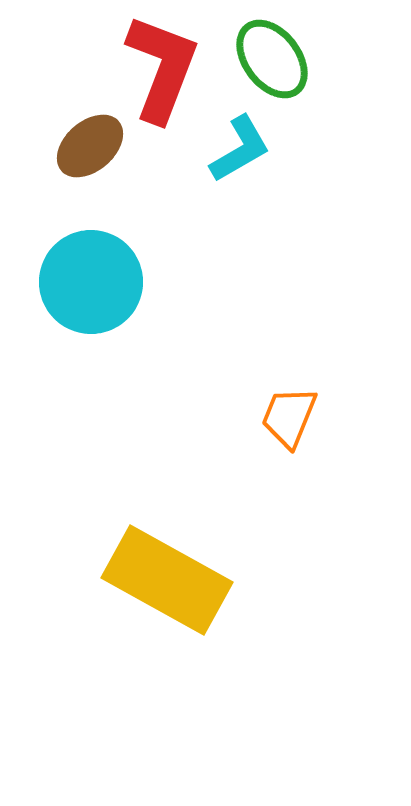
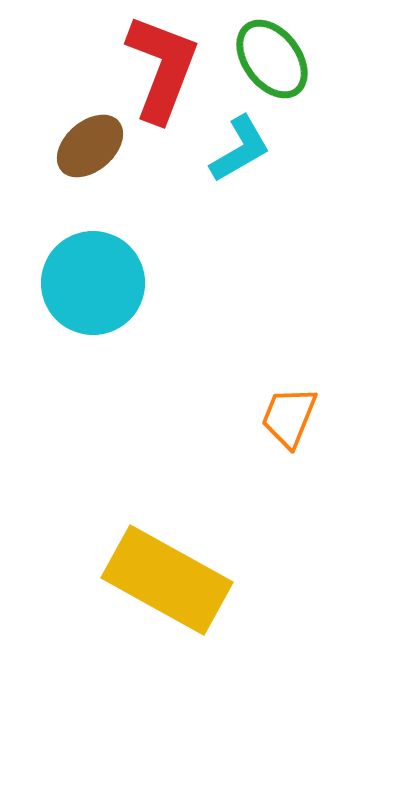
cyan circle: moved 2 px right, 1 px down
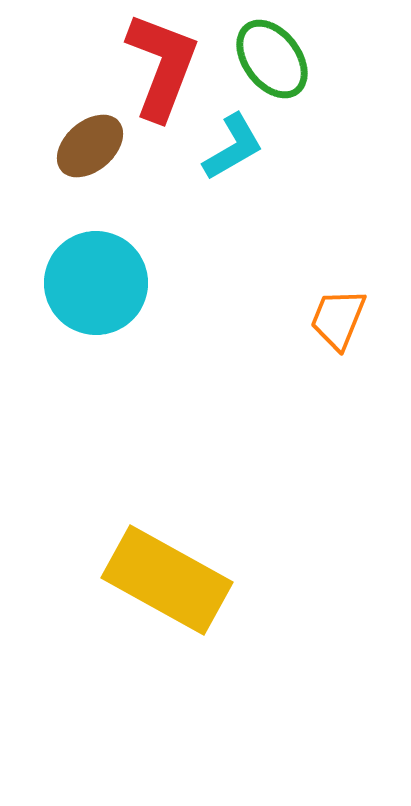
red L-shape: moved 2 px up
cyan L-shape: moved 7 px left, 2 px up
cyan circle: moved 3 px right
orange trapezoid: moved 49 px right, 98 px up
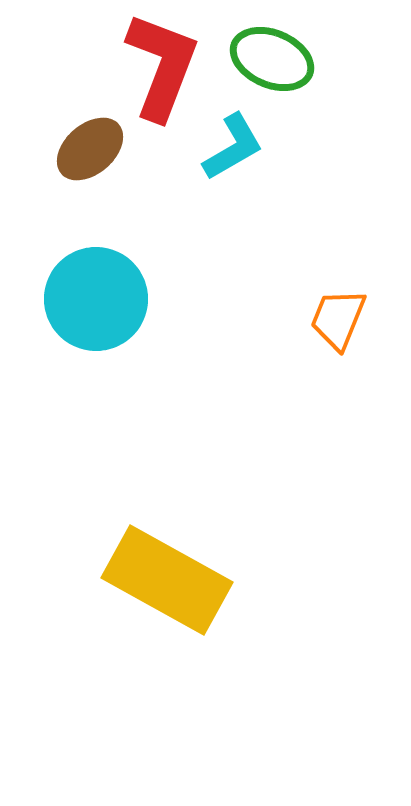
green ellipse: rotated 30 degrees counterclockwise
brown ellipse: moved 3 px down
cyan circle: moved 16 px down
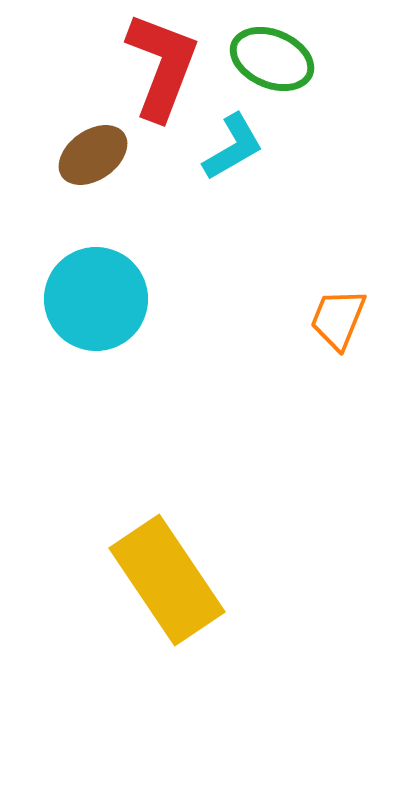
brown ellipse: moved 3 px right, 6 px down; rotated 6 degrees clockwise
yellow rectangle: rotated 27 degrees clockwise
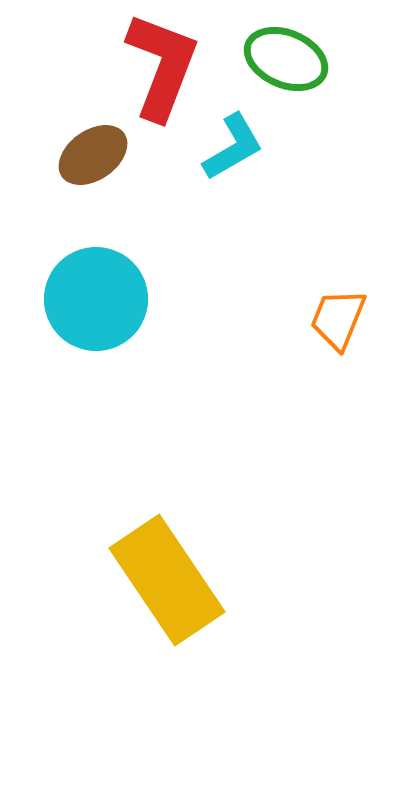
green ellipse: moved 14 px right
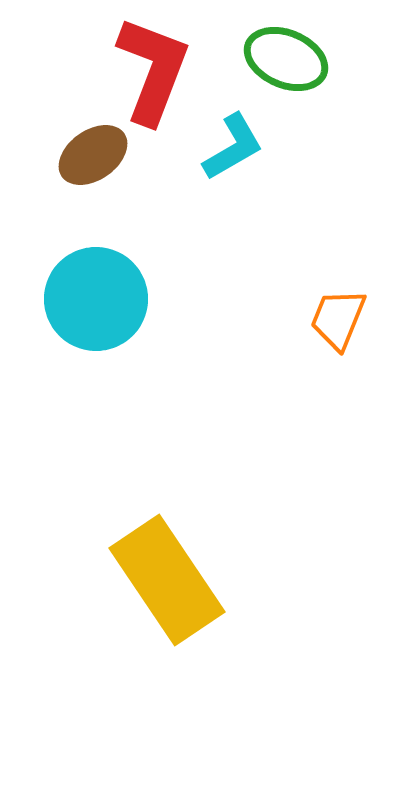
red L-shape: moved 9 px left, 4 px down
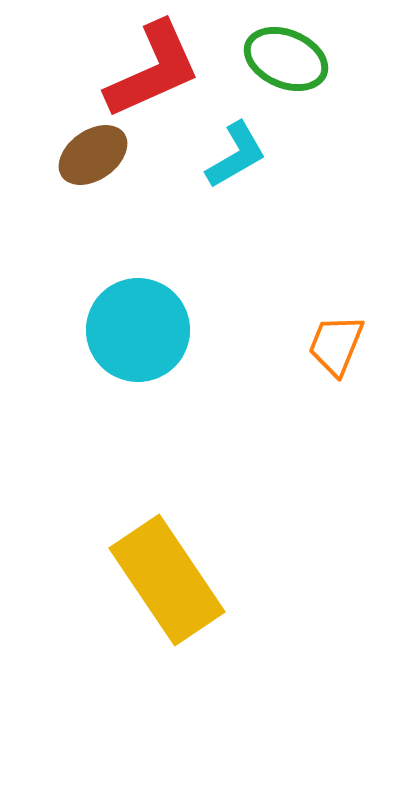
red L-shape: rotated 45 degrees clockwise
cyan L-shape: moved 3 px right, 8 px down
cyan circle: moved 42 px right, 31 px down
orange trapezoid: moved 2 px left, 26 px down
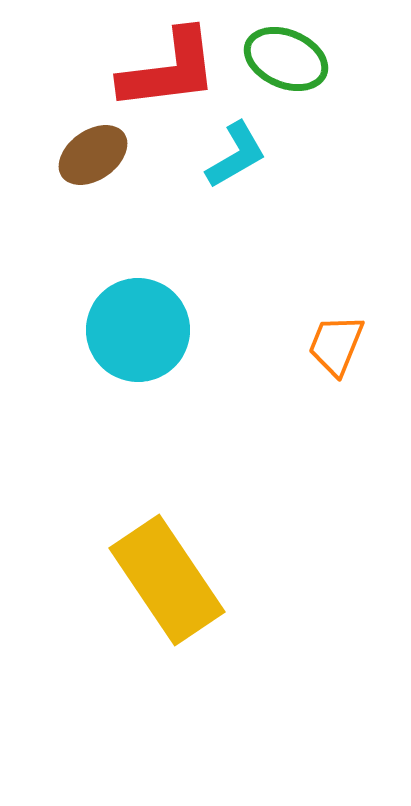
red L-shape: moved 16 px right; rotated 17 degrees clockwise
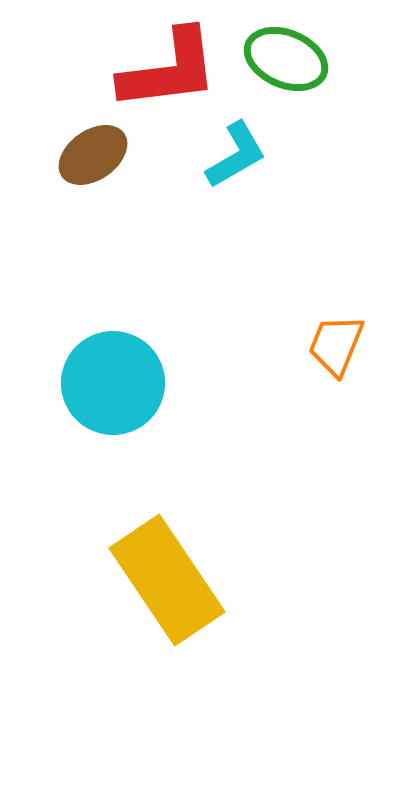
cyan circle: moved 25 px left, 53 px down
